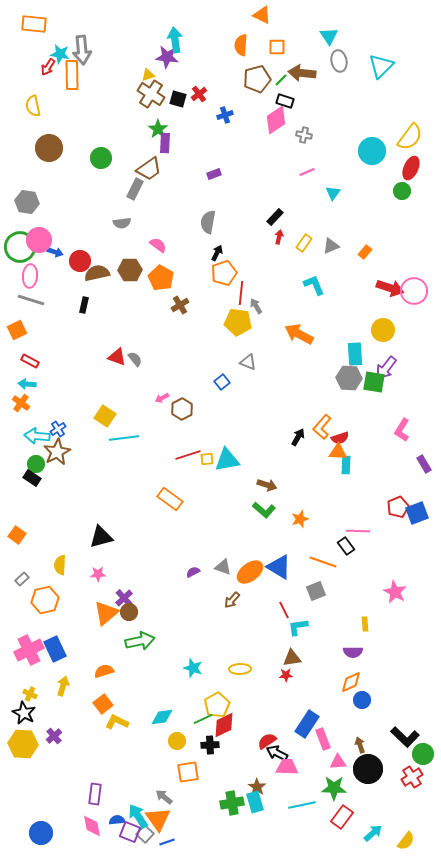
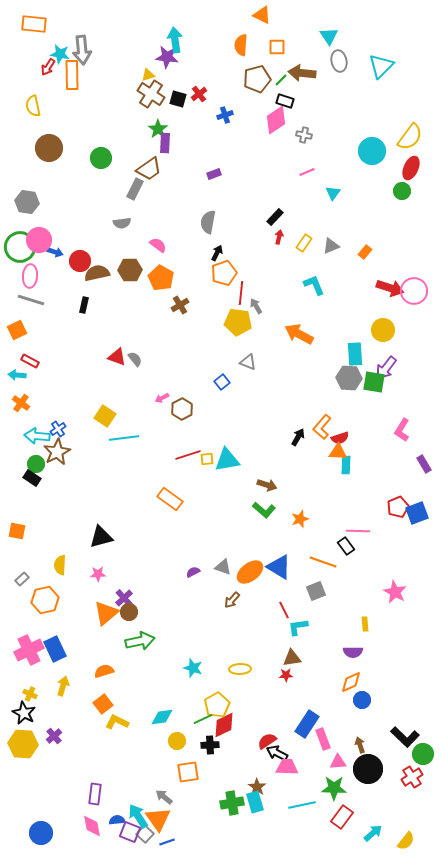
cyan arrow at (27, 384): moved 10 px left, 9 px up
orange square at (17, 535): moved 4 px up; rotated 24 degrees counterclockwise
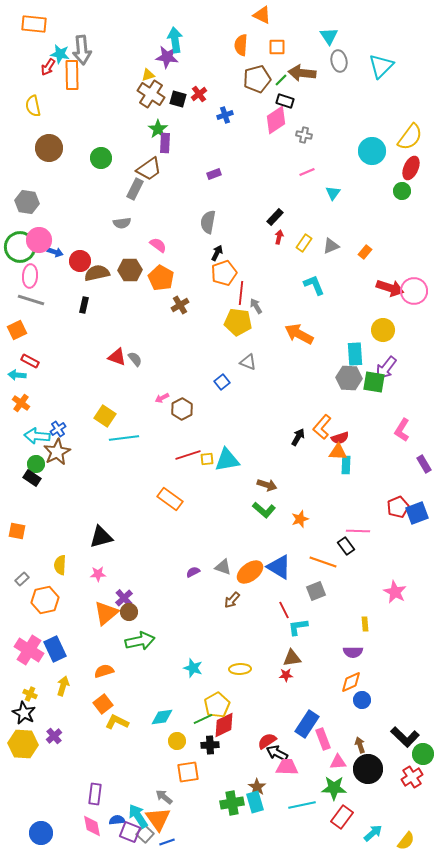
pink cross at (29, 650): rotated 32 degrees counterclockwise
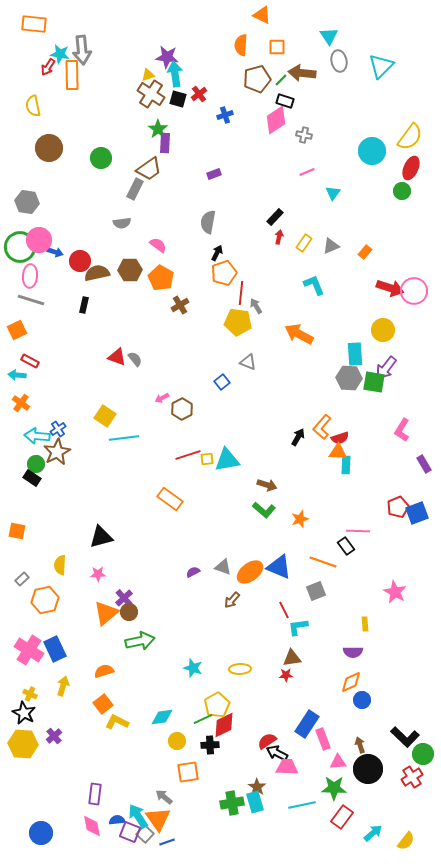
cyan arrow at (175, 40): moved 34 px down
blue triangle at (279, 567): rotated 8 degrees counterclockwise
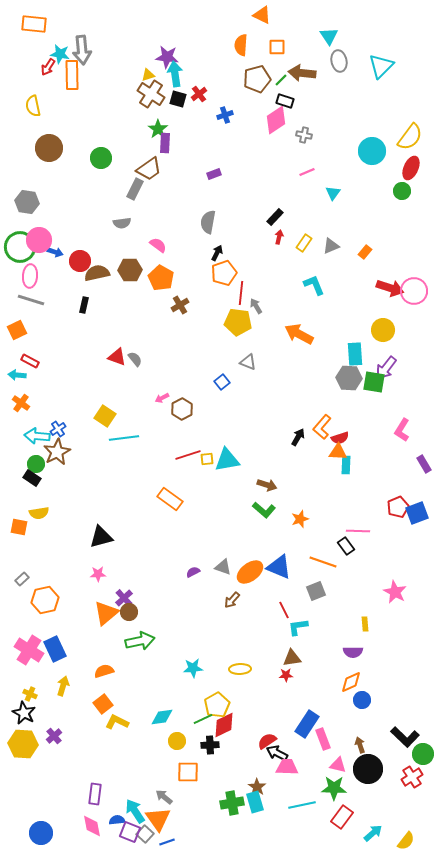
orange square at (17, 531): moved 2 px right, 4 px up
yellow semicircle at (60, 565): moved 21 px left, 52 px up; rotated 102 degrees counterclockwise
cyan star at (193, 668): rotated 24 degrees counterclockwise
pink triangle at (338, 762): moved 3 px down; rotated 18 degrees clockwise
orange square at (188, 772): rotated 10 degrees clockwise
cyan arrow at (138, 816): moved 3 px left, 5 px up
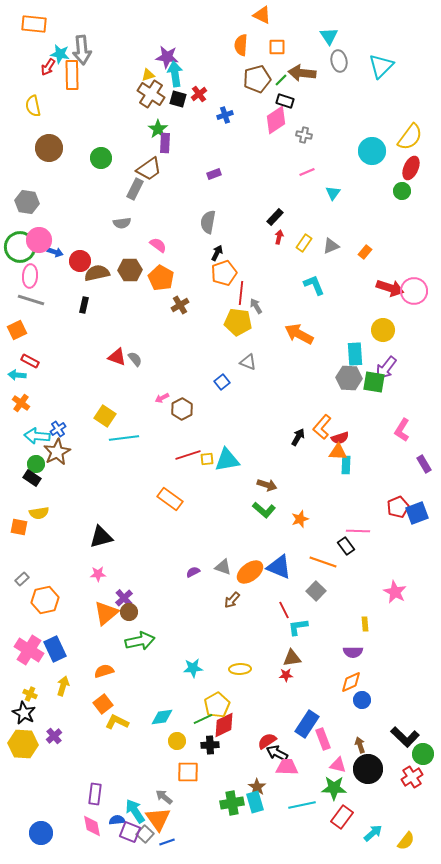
gray square at (316, 591): rotated 24 degrees counterclockwise
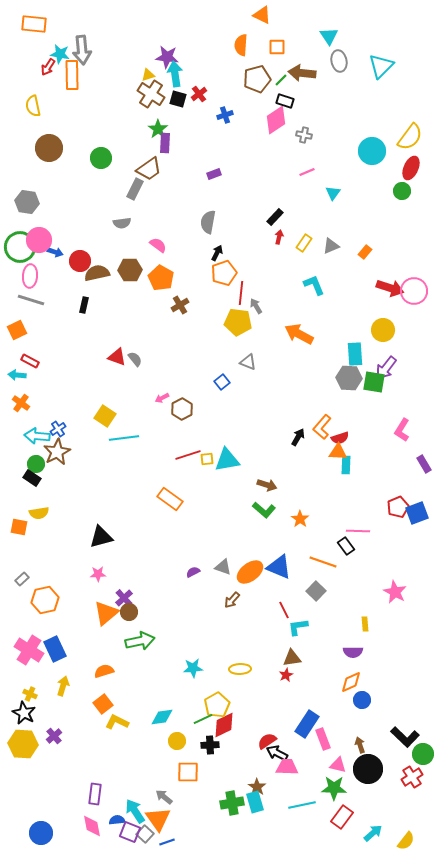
orange star at (300, 519): rotated 18 degrees counterclockwise
red star at (286, 675): rotated 24 degrees counterclockwise
